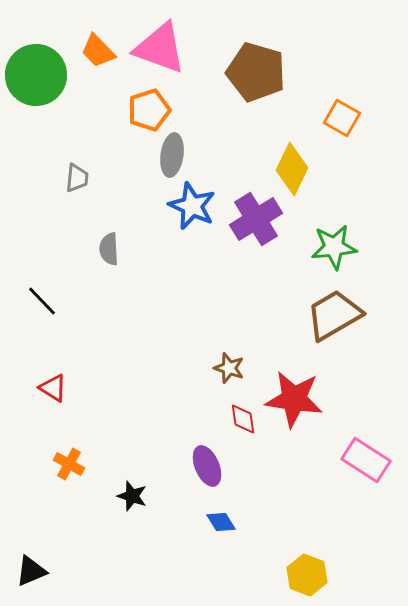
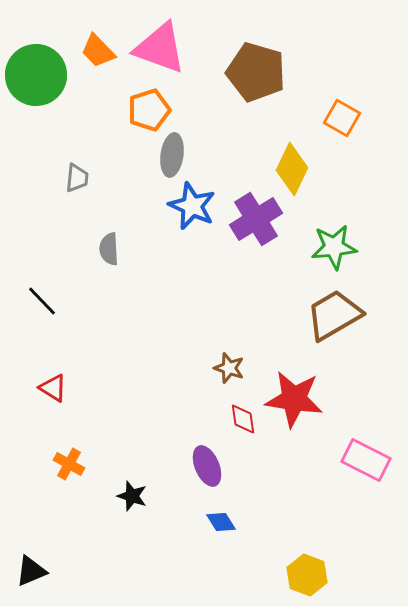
pink rectangle: rotated 6 degrees counterclockwise
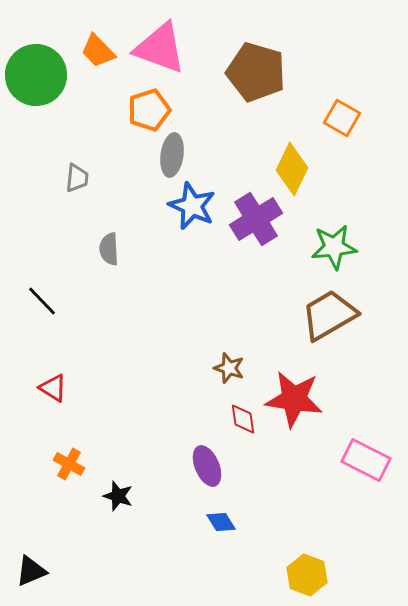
brown trapezoid: moved 5 px left
black star: moved 14 px left
